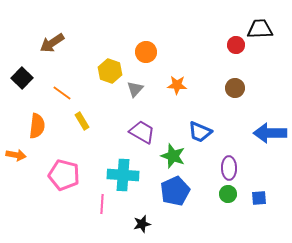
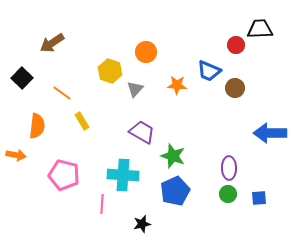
blue trapezoid: moved 9 px right, 61 px up
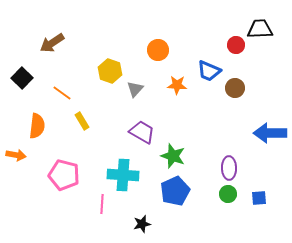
orange circle: moved 12 px right, 2 px up
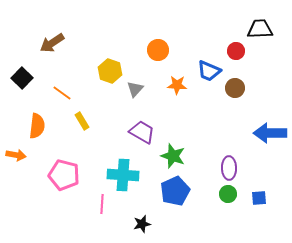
red circle: moved 6 px down
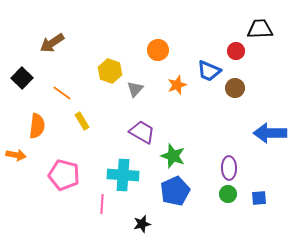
orange star: rotated 24 degrees counterclockwise
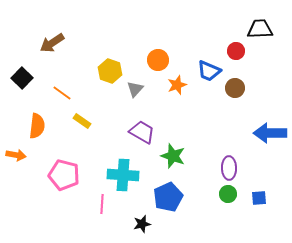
orange circle: moved 10 px down
yellow rectangle: rotated 24 degrees counterclockwise
blue pentagon: moved 7 px left, 6 px down
